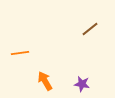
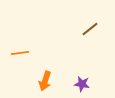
orange arrow: rotated 132 degrees counterclockwise
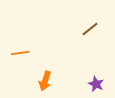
purple star: moved 14 px right; rotated 14 degrees clockwise
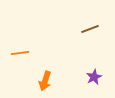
brown line: rotated 18 degrees clockwise
purple star: moved 2 px left, 7 px up; rotated 21 degrees clockwise
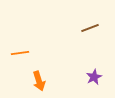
brown line: moved 1 px up
orange arrow: moved 6 px left; rotated 36 degrees counterclockwise
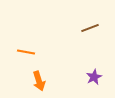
orange line: moved 6 px right, 1 px up; rotated 18 degrees clockwise
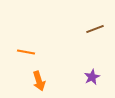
brown line: moved 5 px right, 1 px down
purple star: moved 2 px left
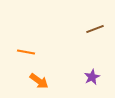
orange arrow: rotated 36 degrees counterclockwise
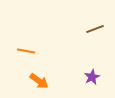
orange line: moved 1 px up
